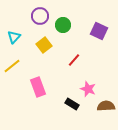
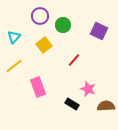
yellow line: moved 2 px right
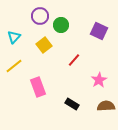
green circle: moved 2 px left
pink star: moved 11 px right, 9 px up; rotated 21 degrees clockwise
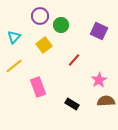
brown semicircle: moved 5 px up
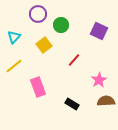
purple circle: moved 2 px left, 2 px up
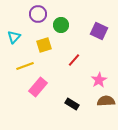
yellow square: rotated 21 degrees clockwise
yellow line: moved 11 px right; rotated 18 degrees clockwise
pink rectangle: rotated 60 degrees clockwise
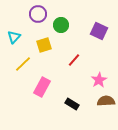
yellow line: moved 2 px left, 2 px up; rotated 24 degrees counterclockwise
pink rectangle: moved 4 px right; rotated 12 degrees counterclockwise
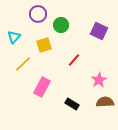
brown semicircle: moved 1 px left, 1 px down
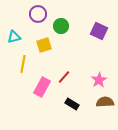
green circle: moved 1 px down
cyan triangle: rotated 32 degrees clockwise
red line: moved 10 px left, 17 px down
yellow line: rotated 36 degrees counterclockwise
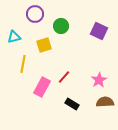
purple circle: moved 3 px left
